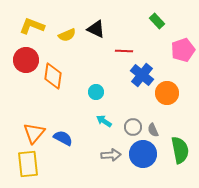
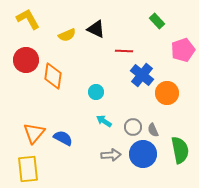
yellow L-shape: moved 4 px left, 7 px up; rotated 40 degrees clockwise
yellow rectangle: moved 5 px down
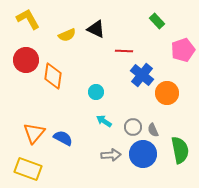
yellow rectangle: rotated 64 degrees counterclockwise
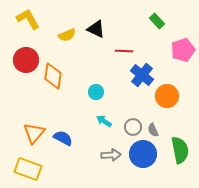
orange circle: moved 3 px down
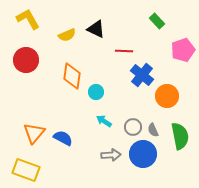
orange diamond: moved 19 px right
green semicircle: moved 14 px up
yellow rectangle: moved 2 px left, 1 px down
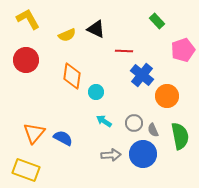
gray circle: moved 1 px right, 4 px up
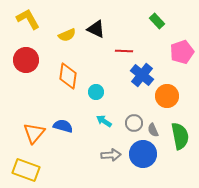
pink pentagon: moved 1 px left, 2 px down
orange diamond: moved 4 px left
blue semicircle: moved 12 px up; rotated 12 degrees counterclockwise
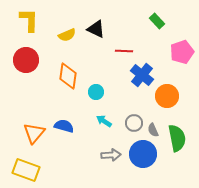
yellow L-shape: moved 1 px right, 1 px down; rotated 30 degrees clockwise
blue semicircle: moved 1 px right
green semicircle: moved 3 px left, 2 px down
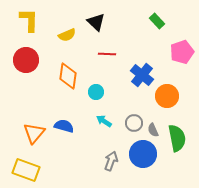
black triangle: moved 7 px up; rotated 18 degrees clockwise
red line: moved 17 px left, 3 px down
gray arrow: moved 6 px down; rotated 66 degrees counterclockwise
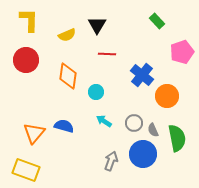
black triangle: moved 1 px right, 3 px down; rotated 18 degrees clockwise
